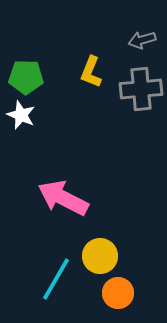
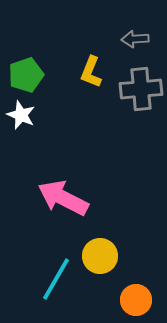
gray arrow: moved 7 px left, 1 px up; rotated 12 degrees clockwise
green pentagon: moved 2 px up; rotated 20 degrees counterclockwise
orange circle: moved 18 px right, 7 px down
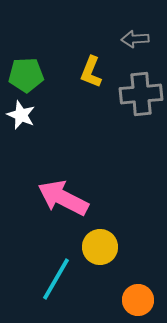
green pentagon: rotated 16 degrees clockwise
gray cross: moved 5 px down
yellow circle: moved 9 px up
orange circle: moved 2 px right
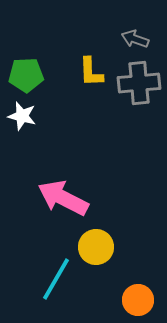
gray arrow: rotated 24 degrees clockwise
yellow L-shape: rotated 24 degrees counterclockwise
gray cross: moved 2 px left, 11 px up
white star: moved 1 px right, 1 px down; rotated 8 degrees counterclockwise
yellow circle: moved 4 px left
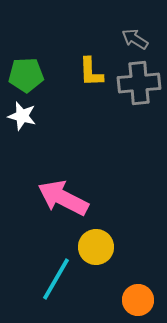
gray arrow: rotated 12 degrees clockwise
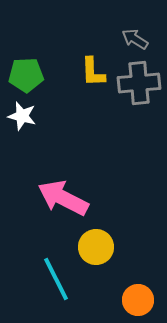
yellow L-shape: moved 2 px right
cyan line: rotated 57 degrees counterclockwise
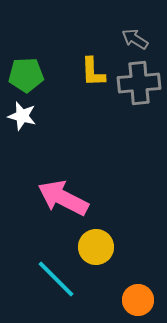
cyan line: rotated 18 degrees counterclockwise
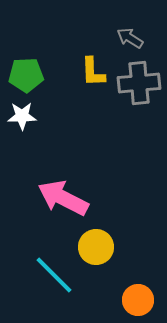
gray arrow: moved 5 px left, 1 px up
white star: rotated 16 degrees counterclockwise
cyan line: moved 2 px left, 4 px up
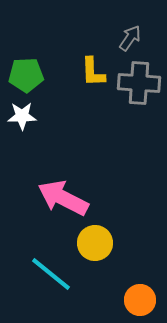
gray arrow: rotated 92 degrees clockwise
gray cross: rotated 9 degrees clockwise
yellow circle: moved 1 px left, 4 px up
cyan line: moved 3 px left, 1 px up; rotated 6 degrees counterclockwise
orange circle: moved 2 px right
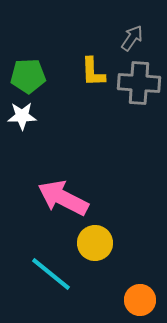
gray arrow: moved 2 px right
green pentagon: moved 2 px right, 1 px down
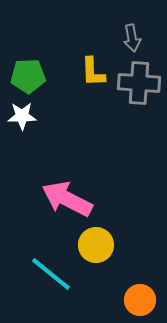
gray arrow: rotated 136 degrees clockwise
pink arrow: moved 4 px right, 1 px down
yellow circle: moved 1 px right, 2 px down
